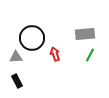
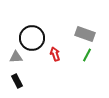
gray rectangle: rotated 24 degrees clockwise
green line: moved 3 px left
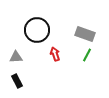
black circle: moved 5 px right, 8 px up
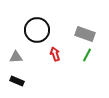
black rectangle: rotated 40 degrees counterclockwise
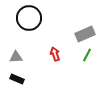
black circle: moved 8 px left, 12 px up
gray rectangle: rotated 42 degrees counterclockwise
black rectangle: moved 2 px up
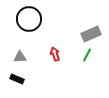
black circle: moved 1 px down
gray rectangle: moved 6 px right
gray triangle: moved 4 px right
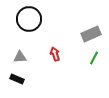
green line: moved 7 px right, 3 px down
